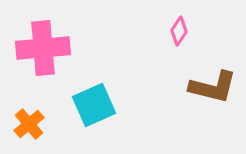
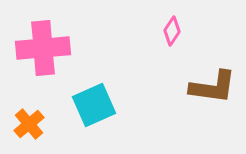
pink diamond: moved 7 px left
brown L-shape: rotated 6 degrees counterclockwise
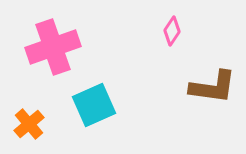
pink cross: moved 10 px right, 1 px up; rotated 14 degrees counterclockwise
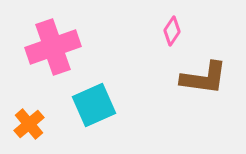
brown L-shape: moved 9 px left, 9 px up
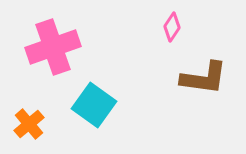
pink diamond: moved 4 px up
cyan square: rotated 30 degrees counterclockwise
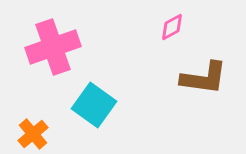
pink diamond: rotated 28 degrees clockwise
orange cross: moved 4 px right, 10 px down
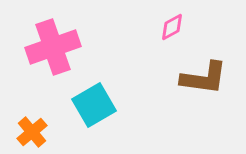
cyan square: rotated 24 degrees clockwise
orange cross: moved 1 px left, 2 px up
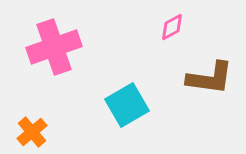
pink cross: moved 1 px right
brown L-shape: moved 6 px right
cyan square: moved 33 px right
